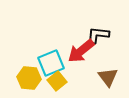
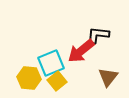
brown triangle: rotated 15 degrees clockwise
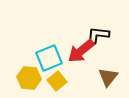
cyan square: moved 2 px left, 5 px up
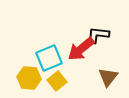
red arrow: moved 2 px up
